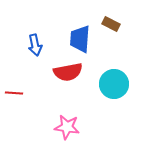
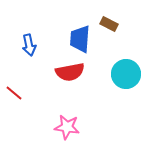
brown rectangle: moved 2 px left
blue arrow: moved 6 px left
red semicircle: moved 2 px right
cyan circle: moved 12 px right, 10 px up
red line: rotated 36 degrees clockwise
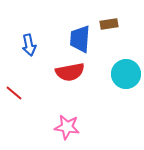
brown rectangle: rotated 36 degrees counterclockwise
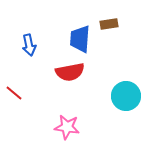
cyan circle: moved 22 px down
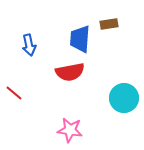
cyan circle: moved 2 px left, 2 px down
pink star: moved 3 px right, 3 px down
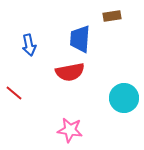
brown rectangle: moved 3 px right, 8 px up
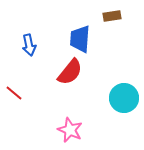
red semicircle: rotated 40 degrees counterclockwise
pink star: rotated 15 degrees clockwise
